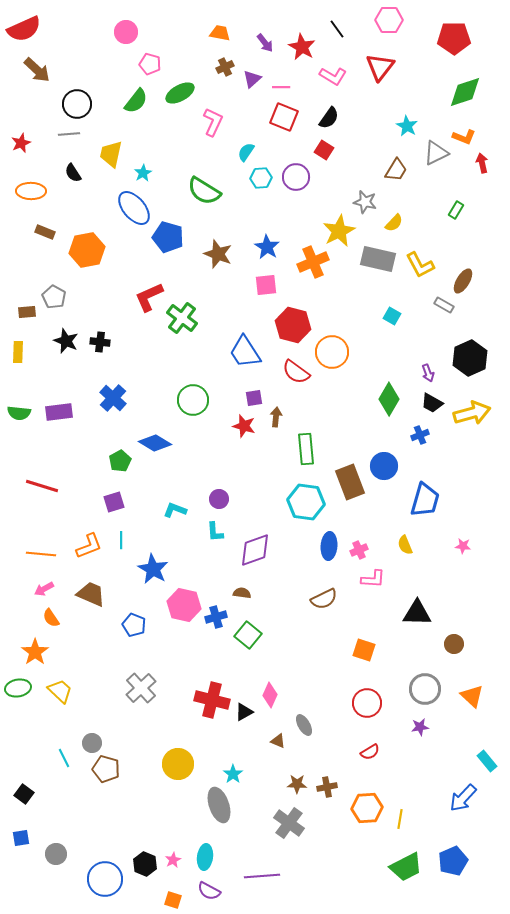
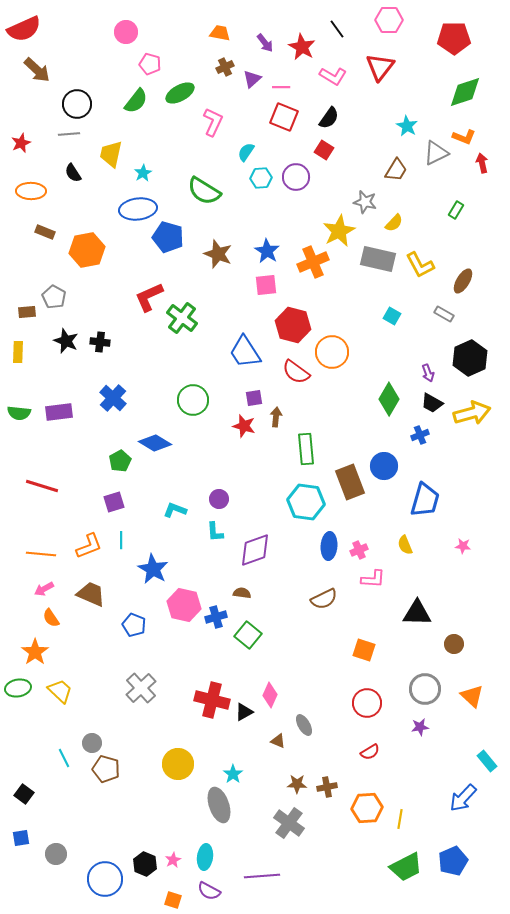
blue ellipse at (134, 208): moved 4 px right, 1 px down; rotated 57 degrees counterclockwise
blue star at (267, 247): moved 4 px down
gray rectangle at (444, 305): moved 9 px down
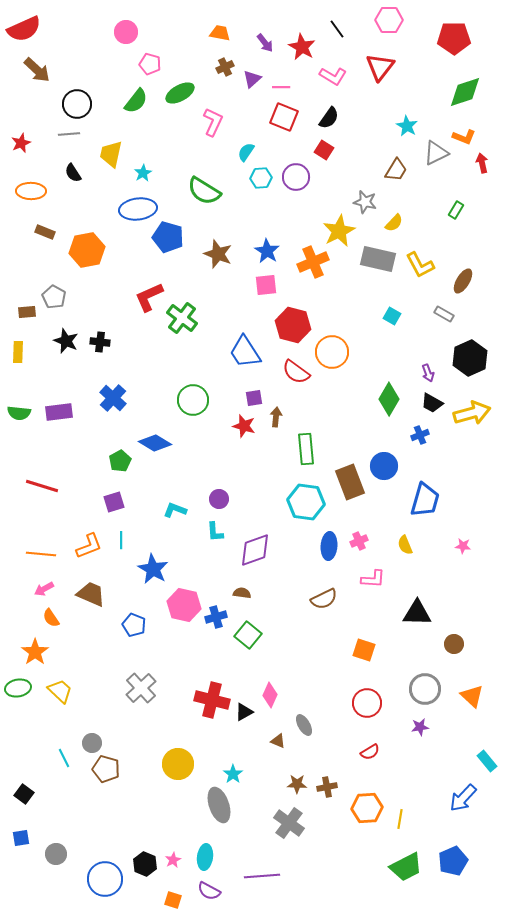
pink cross at (359, 550): moved 9 px up
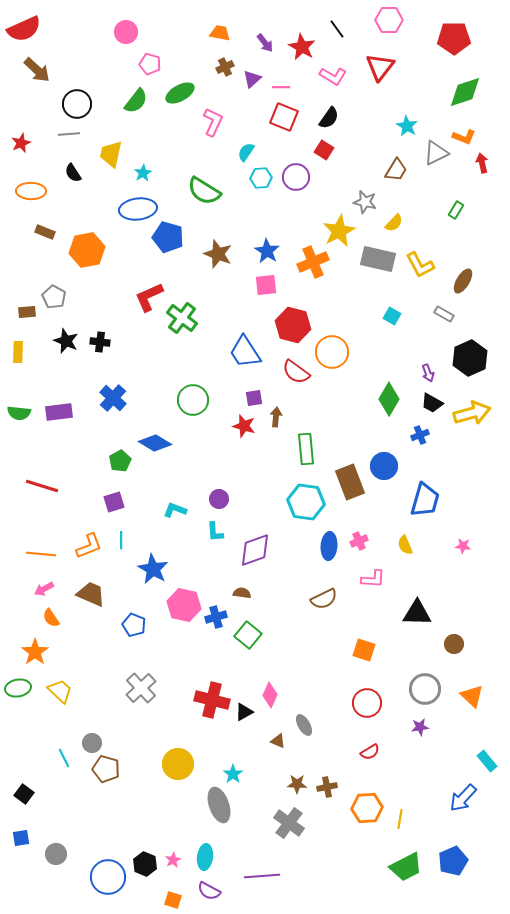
blue circle at (105, 879): moved 3 px right, 2 px up
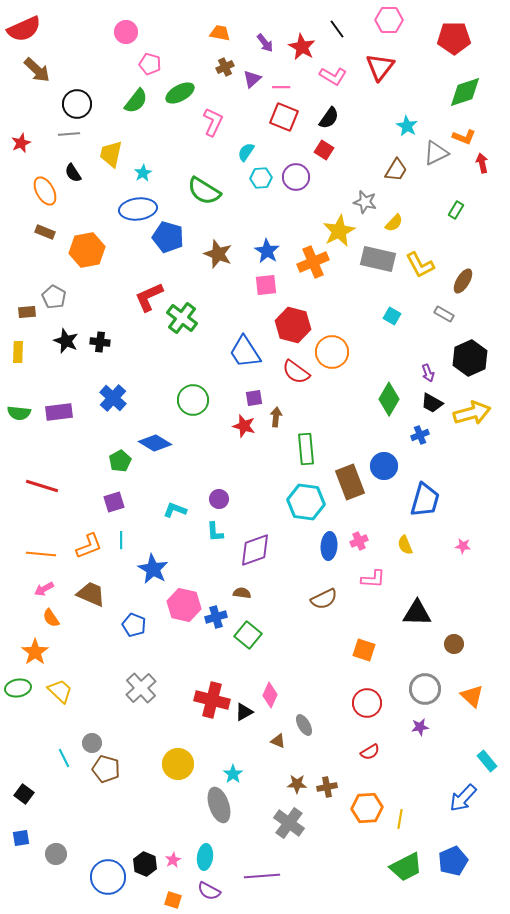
orange ellipse at (31, 191): moved 14 px right; rotated 60 degrees clockwise
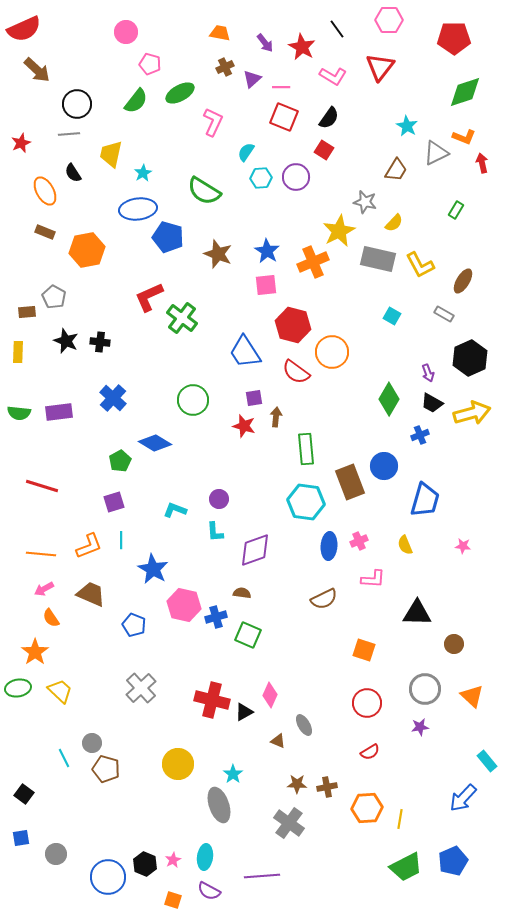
green square at (248, 635): rotated 16 degrees counterclockwise
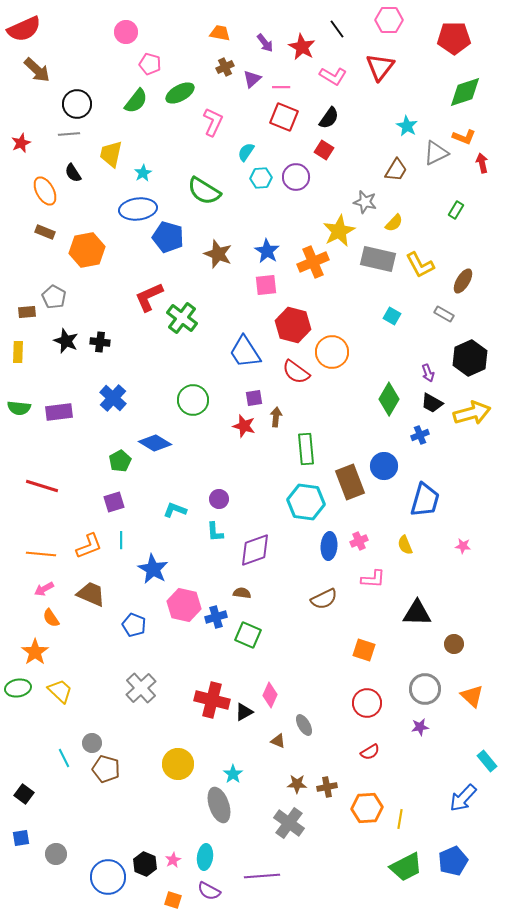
green semicircle at (19, 413): moved 5 px up
